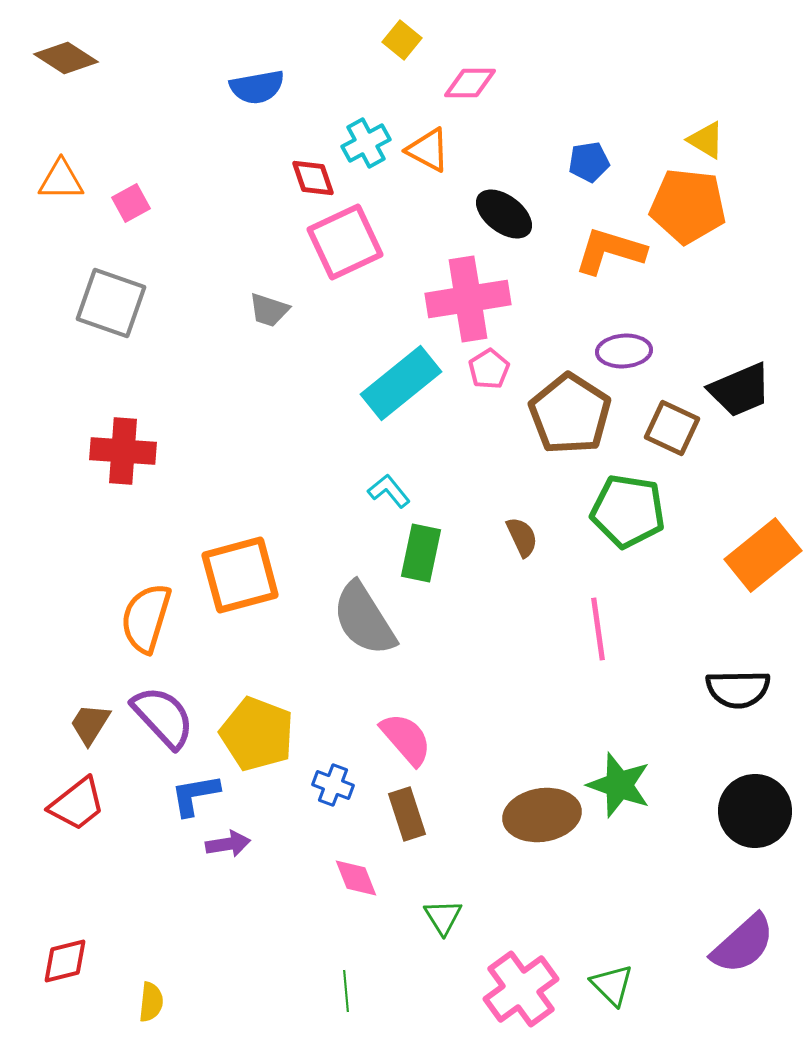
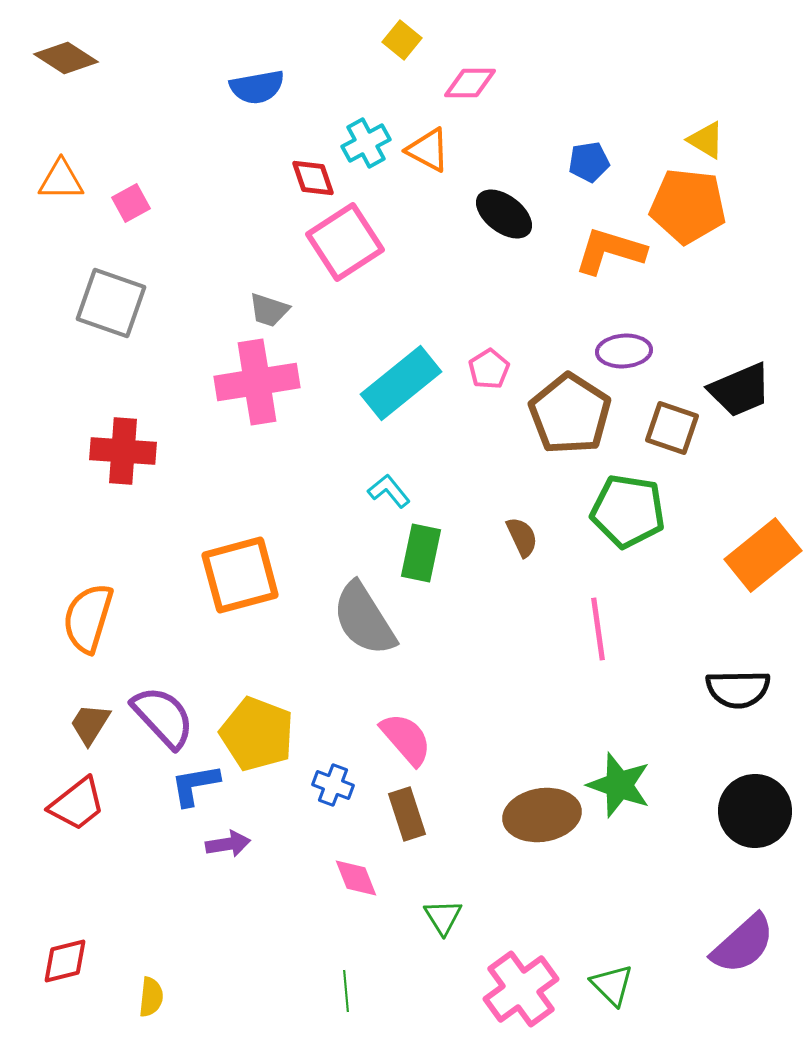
pink square at (345, 242): rotated 8 degrees counterclockwise
pink cross at (468, 299): moved 211 px left, 83 px down
brown square at (672, 428): rotated 6 degrees counterclockwise
orange semicircle at (146, 618): moved 58 px left
blue L-shape at (195, 795): moved 10 px up
yellow semicircle at (151, 1002): moved 5 px up
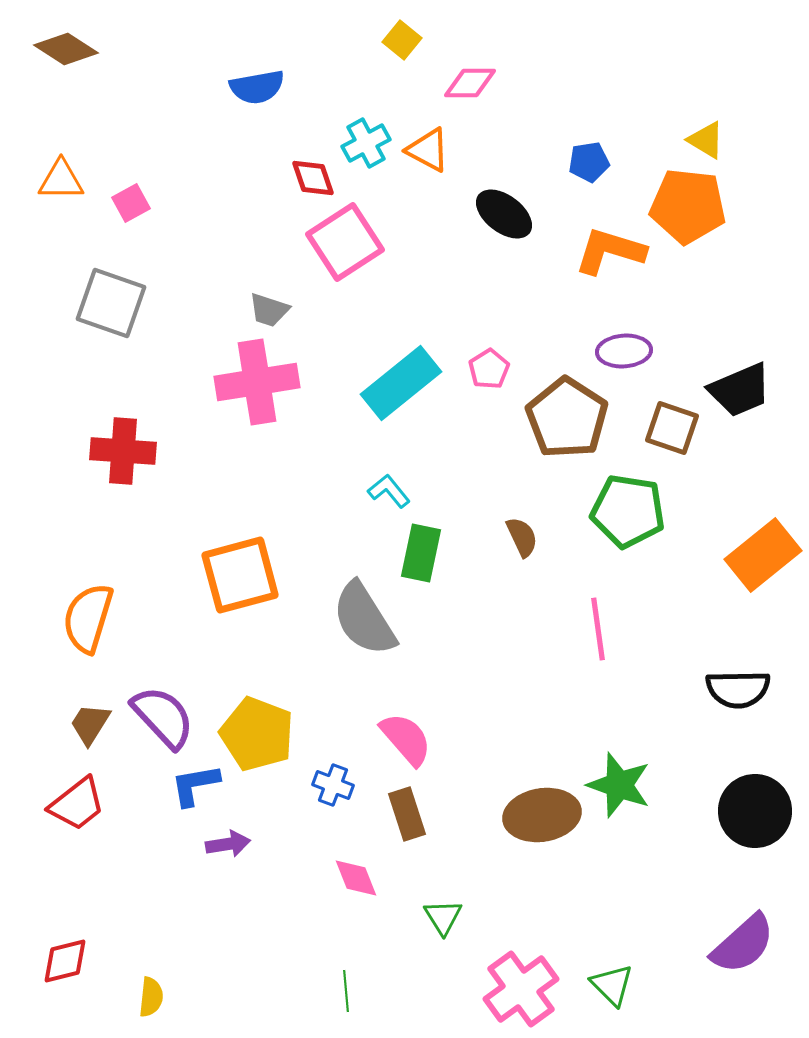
brown diamond at (66, 58): moved 9 px up
brown pentagon at (570, 414): moved 3 px left, 4 px down
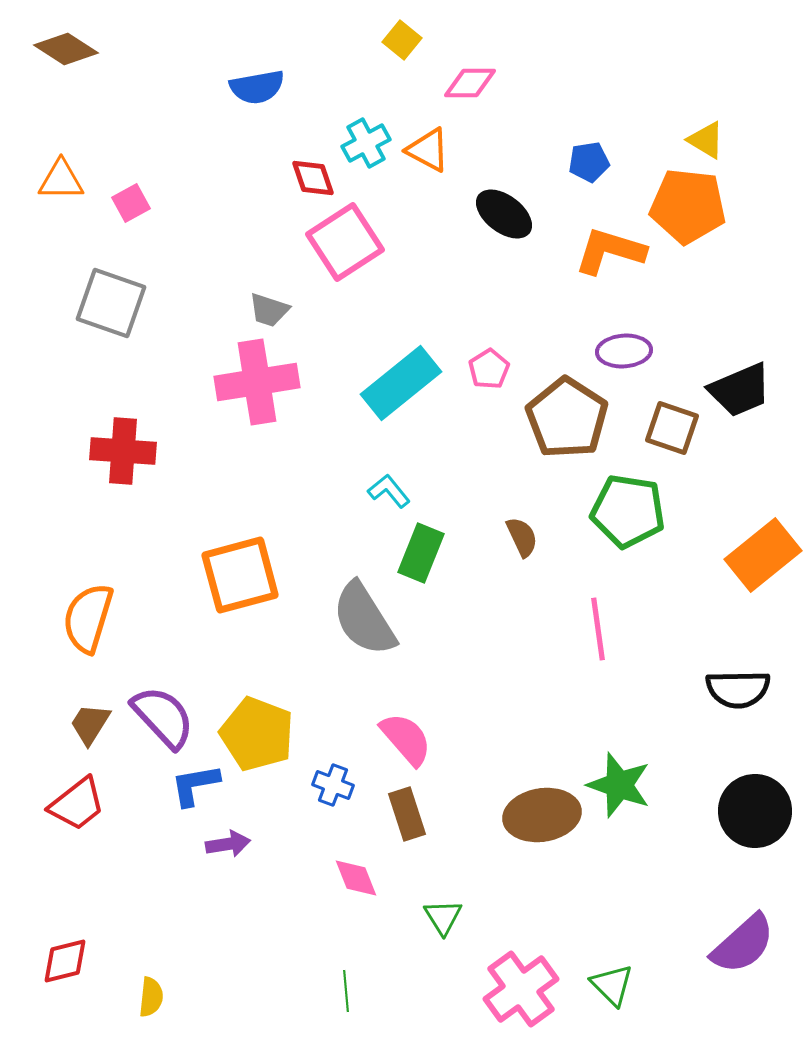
green rectangle at (421, 553): rotated 10 degrees clockwise
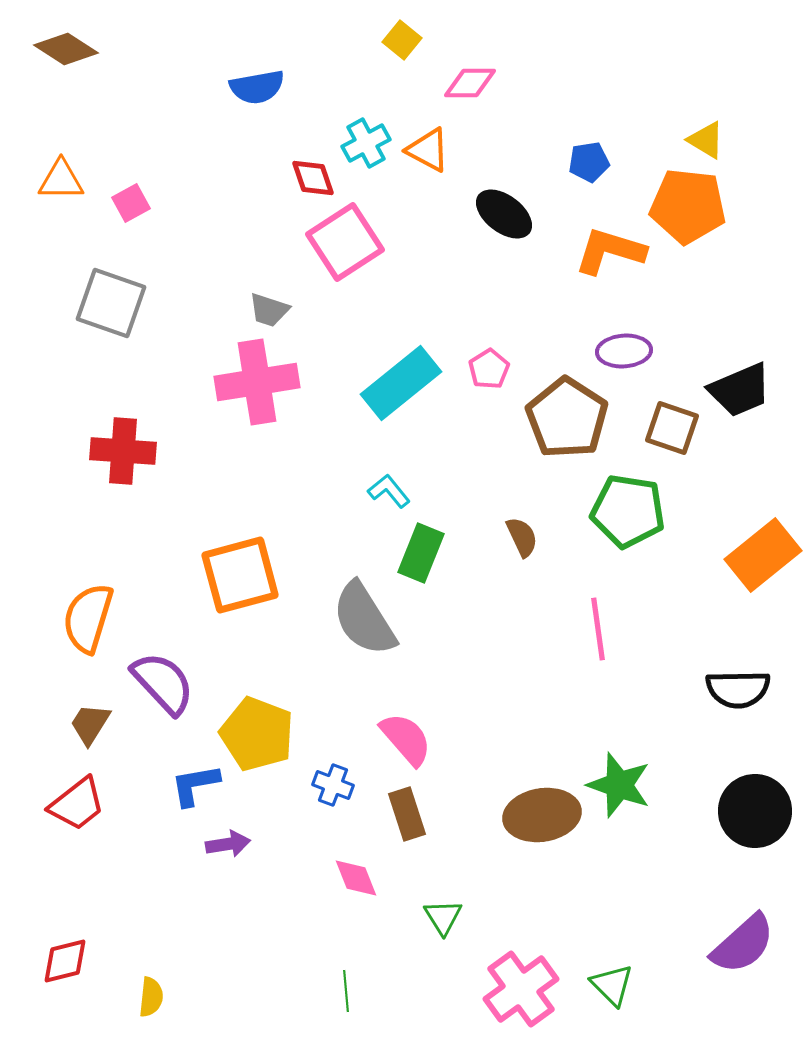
purple semicircle at (163, 717): moved 34 px up
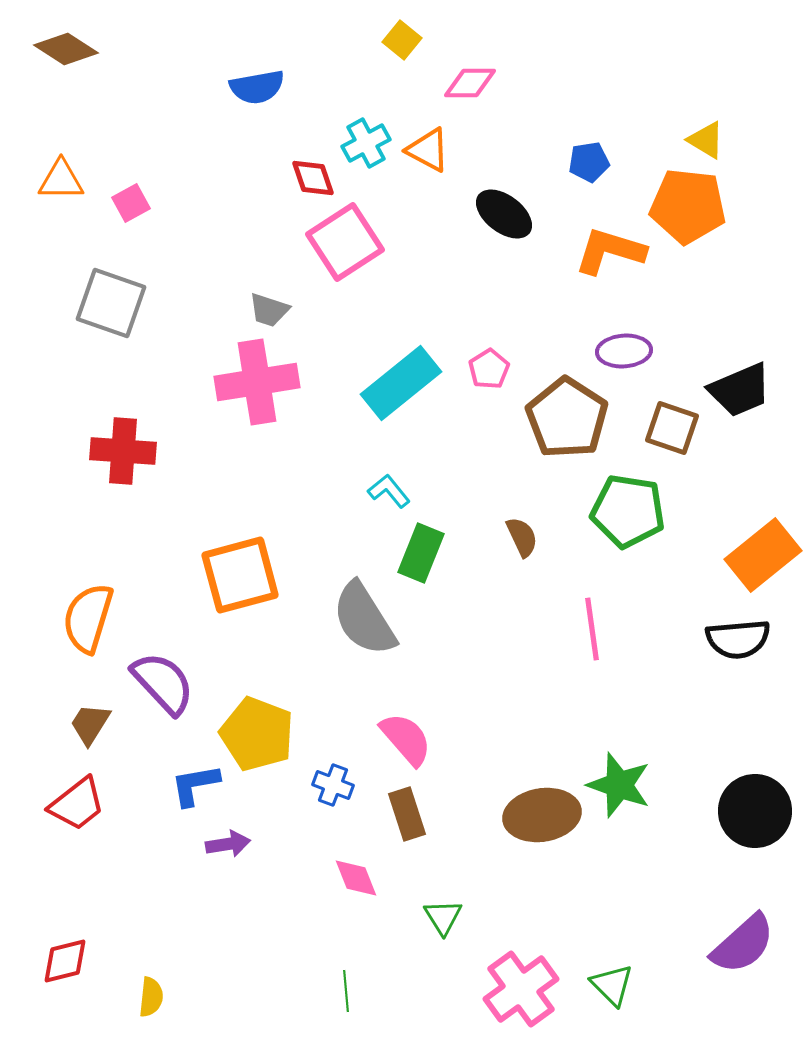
pink line at (598, 629): moved 6 px left
black semicircle at (738, 689): moved 50 px up; rotated 4 degrees counterclockwise
